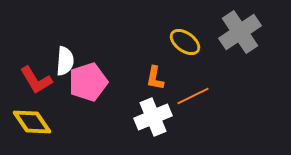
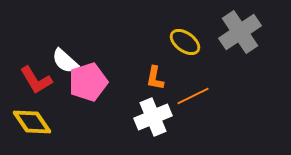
white semicircle: rotated 128 degrees clockwise
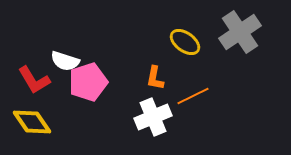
white semicircle: rotated 24 degrees counterclockwise
red L-shape: moved 2 px left
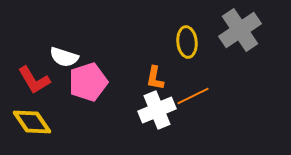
gray cross: moved 2 px up
yellow ellipse: moved 2 px right; rotated 48 degrees clockwise
white semicircle: moved 1 px left, 4 px up
white cross: moved 4 px right, 7 px up
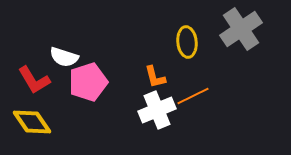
gray cross: moved 1 px right, 1 px up
orange L-shape: moved 1 px up; rotated 25 degrees counterclockwise
